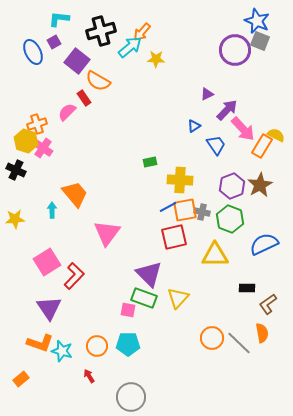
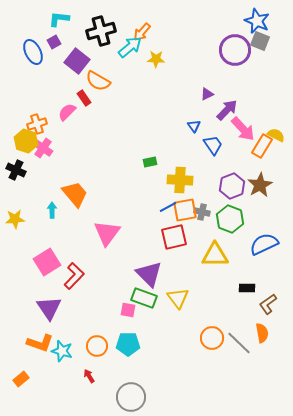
blue triangle at (194, 126): rotated 32 degrees counterclockwise
blue trapezoid at (216, 145): moved 3 px left
yellow triangle at (178, 298): rotated 20 degrees counterclockwise
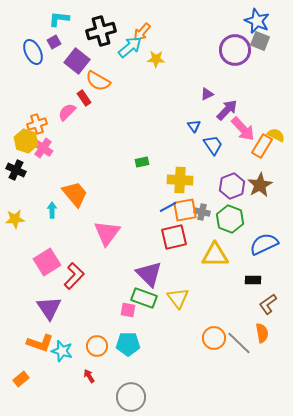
green rectangle at (150, 162): moved 8 px left
black rectangle at (247, 288): moved 6 px right, 8 px up
orange circle at (212, 338): moved 2 px right
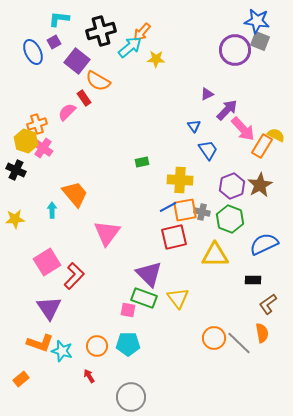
blue star at (257, 21): rotated 15 degrees counterclockwise
blue trapezoid at (213, 145): moved 5 px left, 5 px down
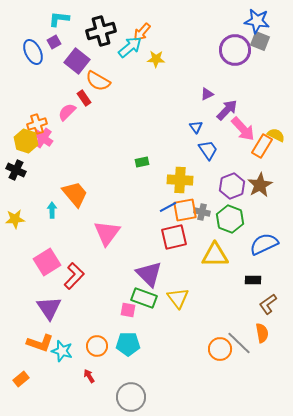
blue triangle at (194, 126): moved 2 px right, 1 px down
pink cross at (43, 148): moved 10 px up
orange circle at (214, 338): moved 6 px right, 11 px down
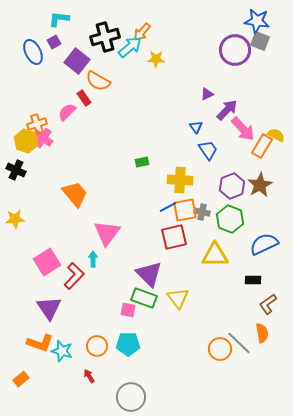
black cross at (101, 31): moved 4 px right, 6 px down
cyan arrow at (52, 210): moved 41 px right, 49 px down
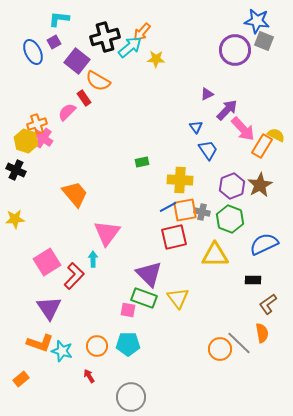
gray square at (260, 41): moved 4 px right
